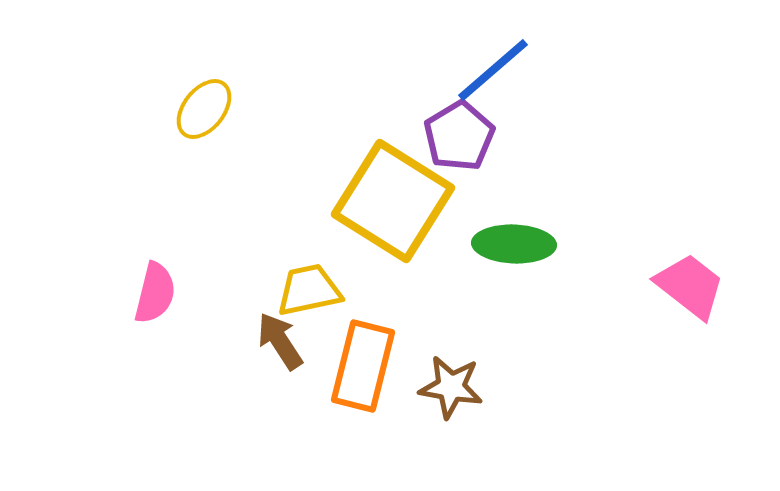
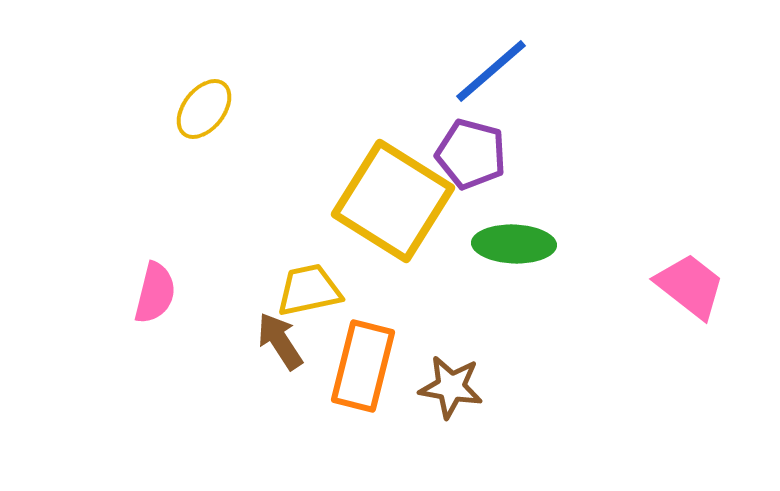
blue line: moved 2 px left, 1 px down
purple pentagon: moved 12 px right, 18 px down; rotated 26 degrees counterclockwise
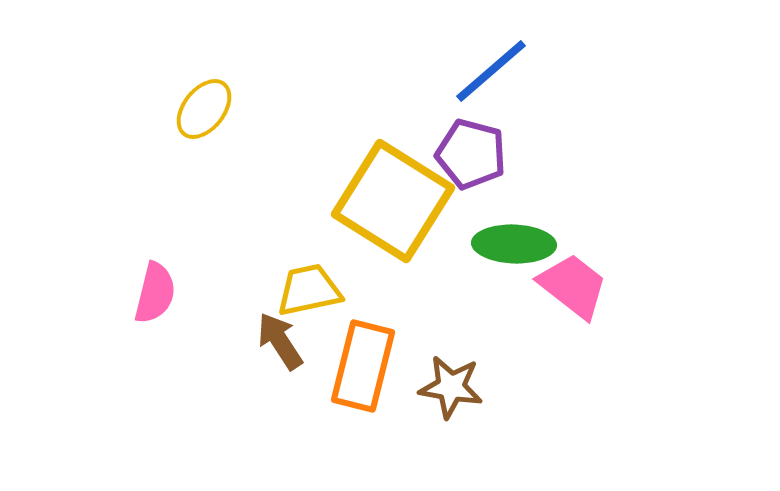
pink trapezoid: moved 117 px left
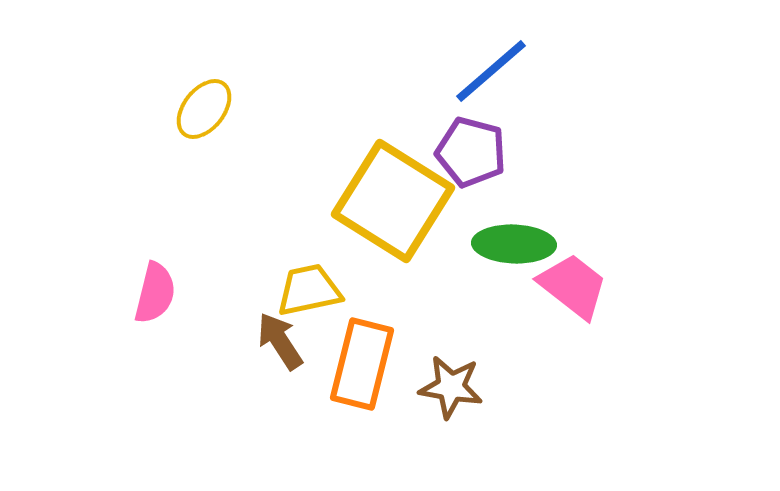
purple pentagon: moved 2 px up
orange rectangle: moved 1 px left, 2 px up
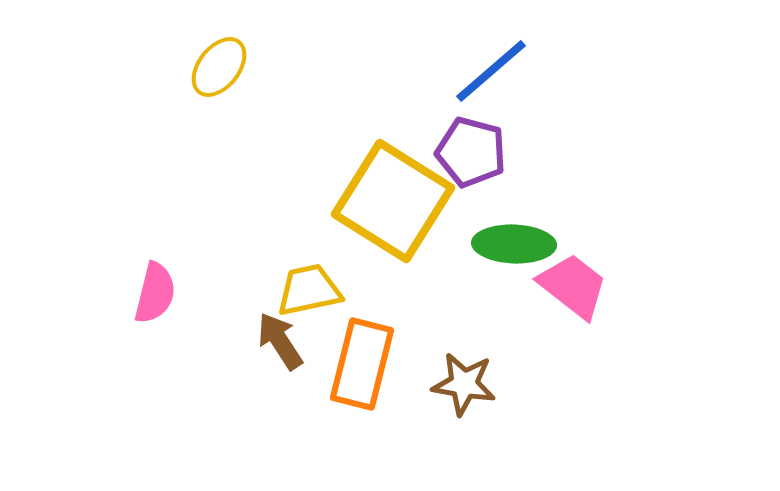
yellow ellipse: moved 15 px right, 42 px up
brown star: moved 13 px right, 3 px up
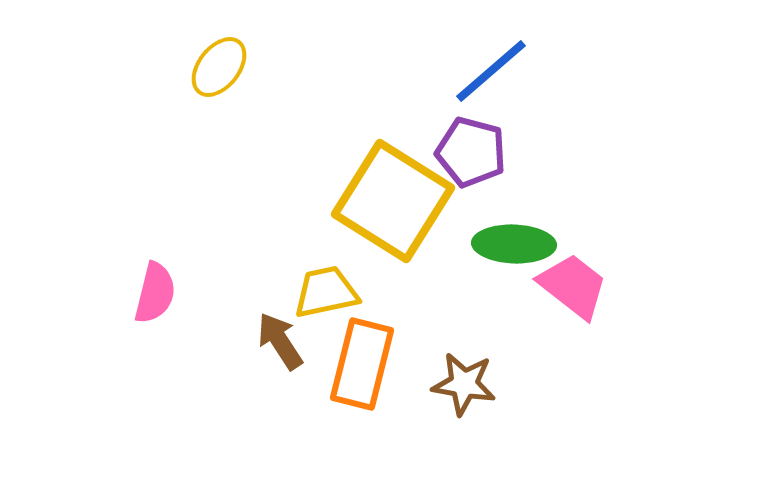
yellow trapezoid: moved 17 px right, 2 px down
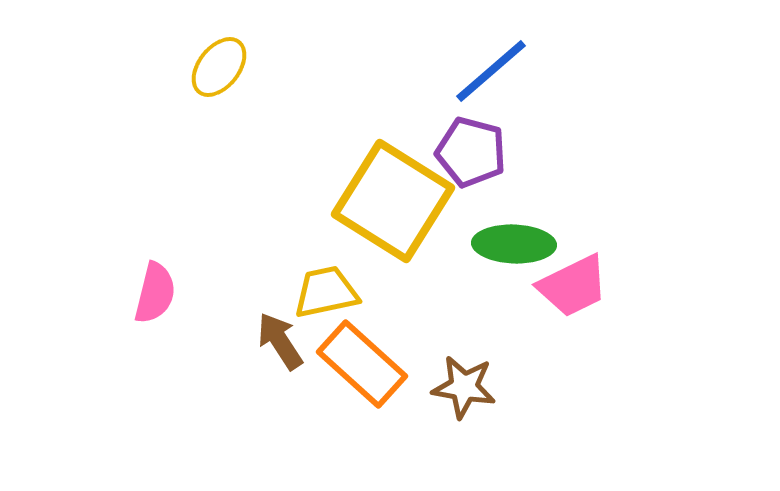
pink trapezoid: rotated 116 degrees clockwise
orange rectangle: rotated 62 degrees counterclockwise
brown star: moved 3 px down
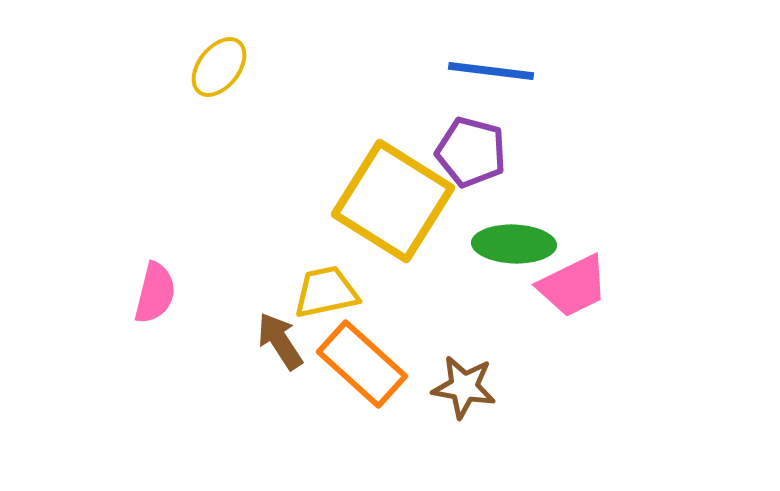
blue line: rotated 48 degrees clockwise
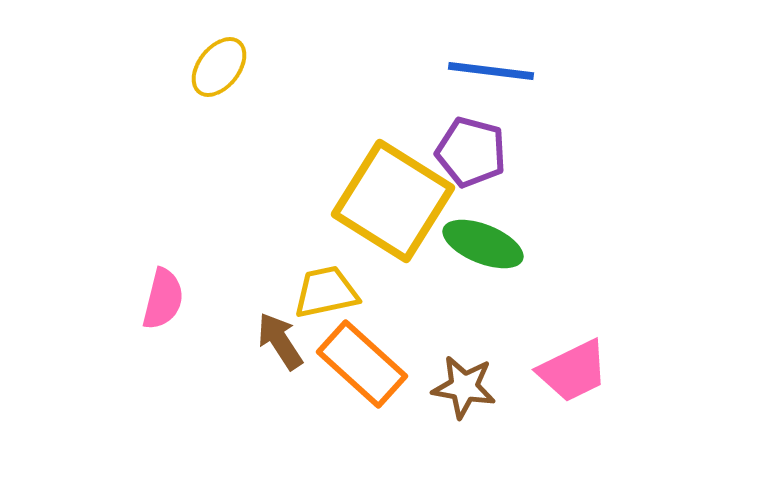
green ellipse: moved 31 px left; rotated 20 degrees clockwise
pink trapezoid: moved 85 px down
pink semicircle: moved 8 px right, 6 px down
